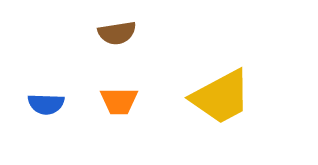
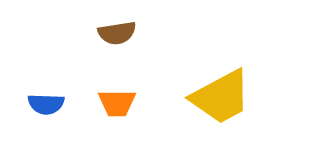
orange trapezoid: moved 2 px left, 2 px down
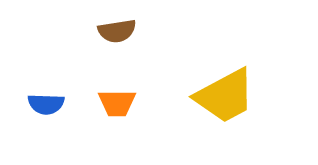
brown semicircle: moved 2 px up
yellow trapezoid: moved 4 px right, 1 px up
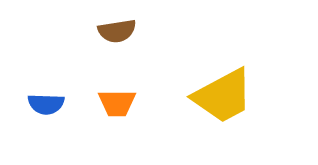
yellow trapezoid: moved 2 px left
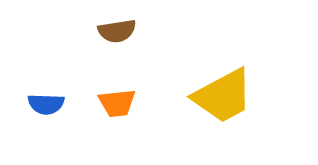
orange trapezoid: rotated 6 degrees counterclockwise
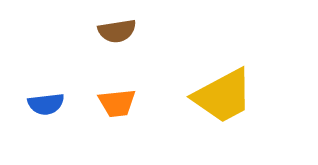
blue semicircle: rotated 9 degrees counterclockwise
